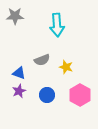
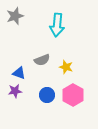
gray star: rotated 18 degrees counterclockwise
cyan arrow: rotated 10 degrees clockwise
purple star: moved 4 px left; rotated 16 degrees clockwise
pink hexagon: moved 7 px left
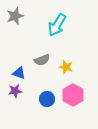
cyan arrow: rotated 25 degrees clockwise
blue circle: moved 4 px down
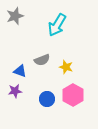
blue triangle: moved 1 px right, 2 px up
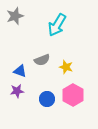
purple star: moved 2 px right
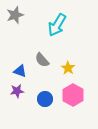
gray star: moved 1 px up
gray semicircle: rotated 70 degrees clockwise
yellow star: moved 2 px right, 1 px down; rotated 16 degrees clockwise
blue circle: moved 2 px left
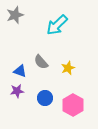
cyan arrow: rotated 15 degrees clockwise
gray semicircle: moved 1 px left, 2 px down
yellow star: rotated 16 degrees clockwise
pink hexagon: moved 10 px down
blue circle: moved 1 px up
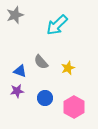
pink hexagon: moved 1 px right, 2 px down
